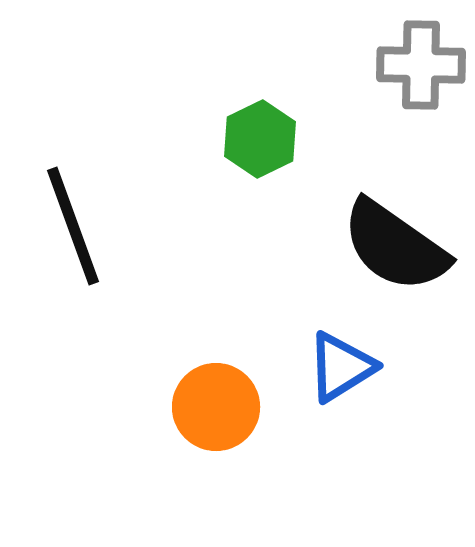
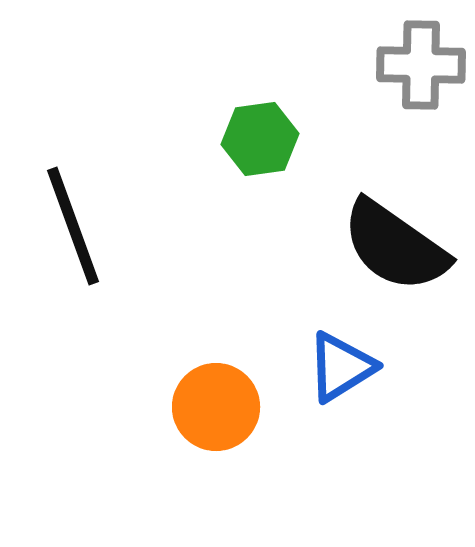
green hexagon: rotated 18 degrees clockwise
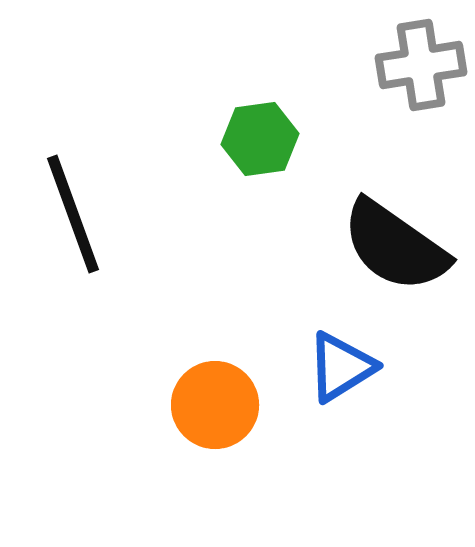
gray cross: rotated 10 degrees counterclockwise
black line: moved 12 px up
orange circle: moved 1 px left, 2 px up
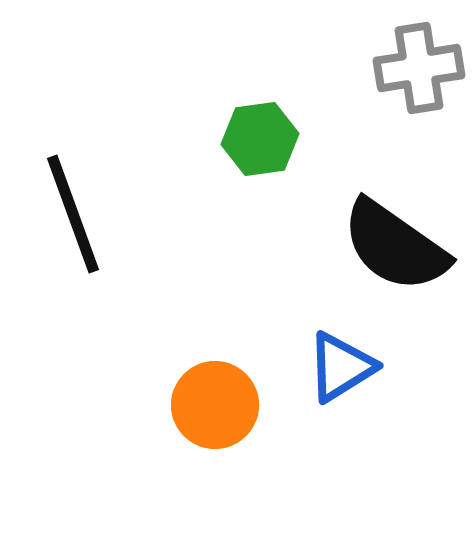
gray cross: moved 2 px left, 3 px down
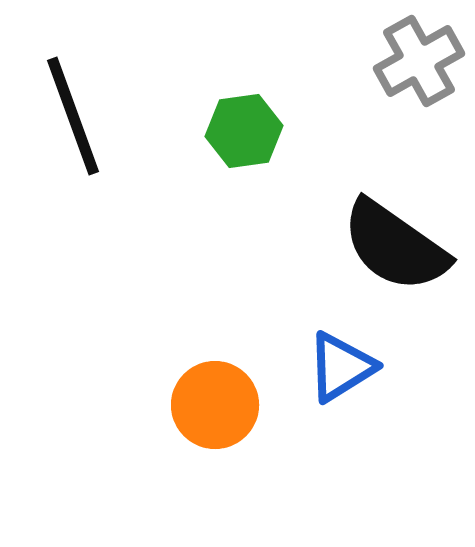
gray cross: moved 7 px up; rotated 20 degrees counterclockwise
green hexagon: moved 16 px left, 8 px up
black line: moved 98 px up
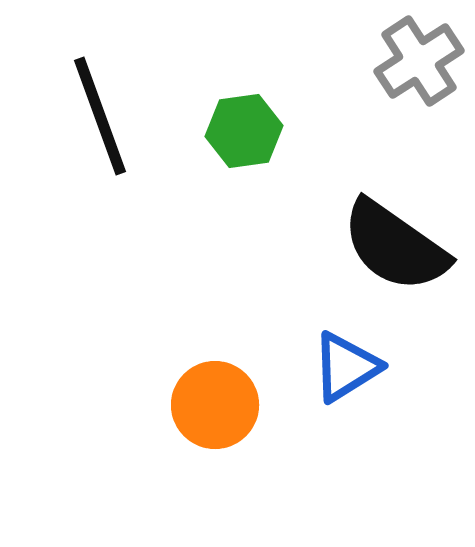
gray cross: rotated 4 degrees counterclockwise
black line: moved 27 px right
blue triangle: moved 5 px right
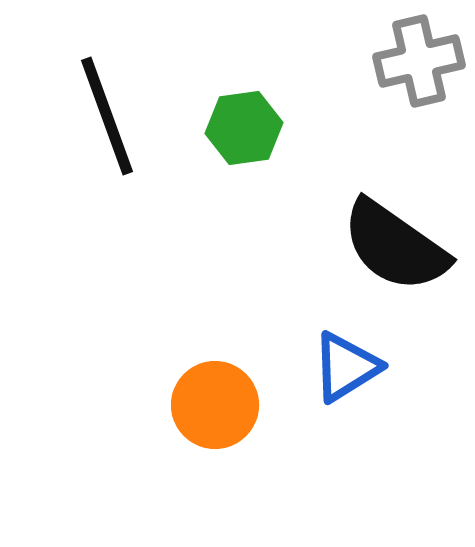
gray cross: rotated 20 degrees clockwise
black line: moved 7 px right
green hexagon: moved 3 px up
